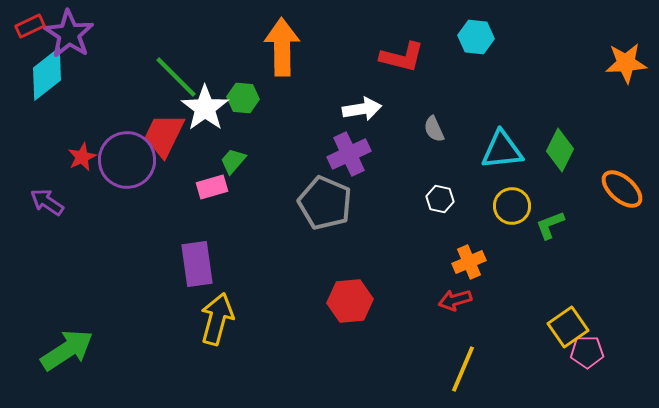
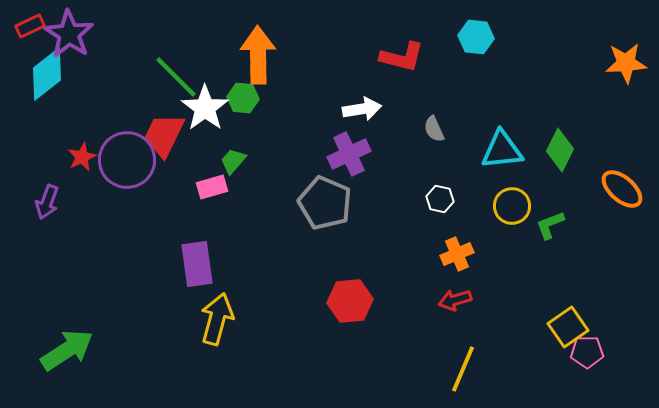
orange arrow: moved 24 px left, 8 px down
purple arrow: rotated 104 degrees counterclockwise
orange cross: moved 12 px left, 8 px up
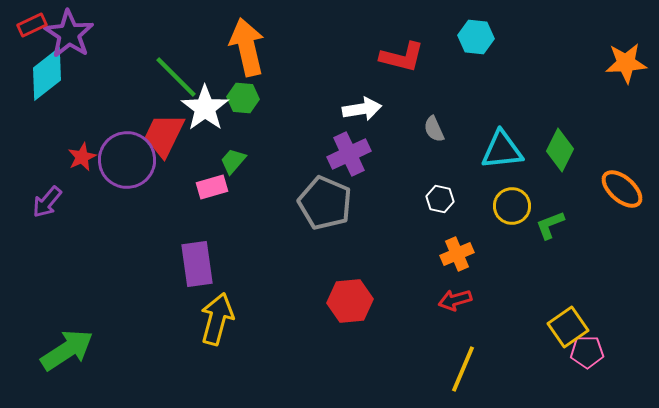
red rectangle: moved 2 px right, 1 px up
orange arrow: moved 11 px left, 8 px up; rotated 12 degrees counterclockwise
purple arrow: rotated 20 degrees clockwise
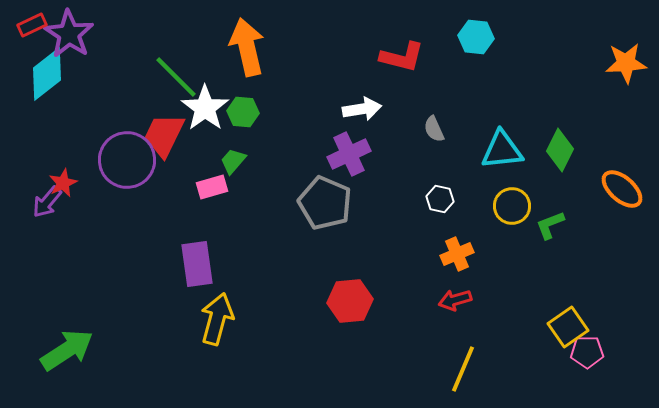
green hexagon: moved 14 px down
red star: moved 19 px left, 26 px down
